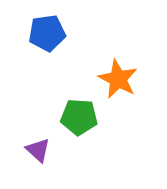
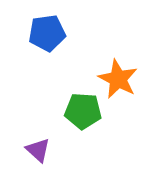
green pentagon: moved 4 px right, 6 px up
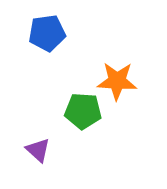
orange star: moved 1 px left, 2 px down; rotated 24 degrees counterclockwise
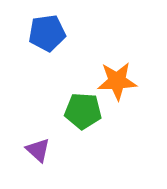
orange star: rotated 6 degrees counterclockwise
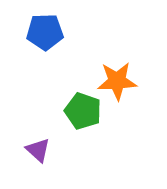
blue pentagon: moved 2 px left, 1 px up; rotated 6 degrees clockwise
green pentagon: rotated 15 degrees clockwise
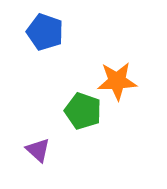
blue pentagon: rotated 21 degrees clockwise
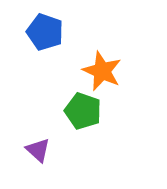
orange star: moved 15 px left, 10 px up; rotated 27 degrees clockwise
